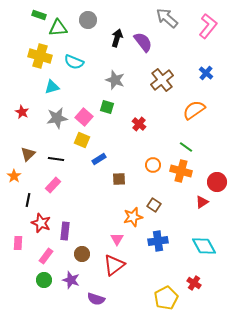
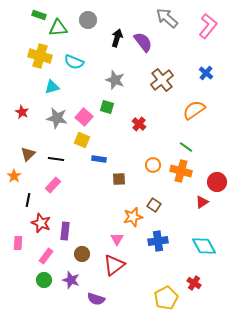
gray star at (57, 118): rotated 20 degrees clockwise
blue rectangle at (99, 159): rotated 40 degrees clockwise
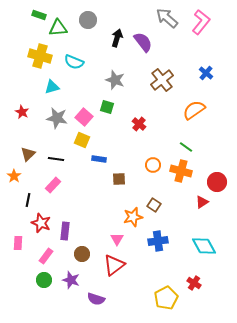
pink L-shape at (208, 26): moved 7 px left, 4 px up
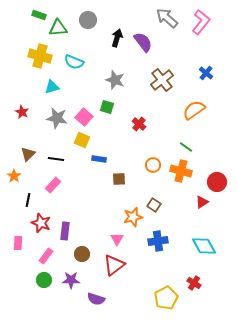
purple star at (71, 280): rotated 18 degrees counterclockwise
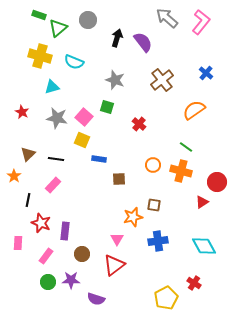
green triangle at (58, 28): rotated 36 degrees counterclockwise
brown square at (154, 205): rotated 24 degrees counterclockwise
green circle at (44, 280): moved 4 px right, 2 px down
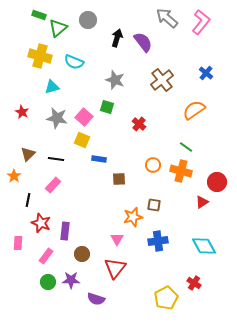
red triangle at (114, 265): moved 1 px right, 3 px down; rotated 15 degrees counterclockwise
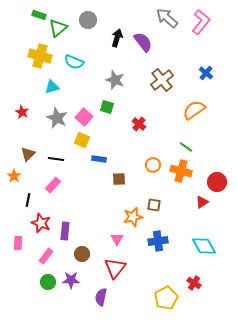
gray star at (57, 118): rotated 15 degrees clockwise
purple semicircle at (96, 299): moved 5 px right, 2 px up; rotated 84 degrees clockwise
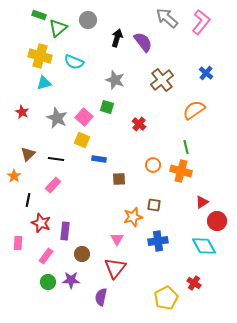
cyan triangle at (52, 87): moved 8 px left, 4 px up
green line at (186, 147): rotated 40 degrees clockwise
red circle at (217, 182): moved 39 px down
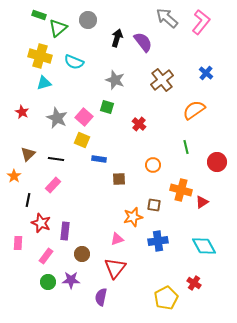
orange cross at (181, 171): moved 19 px down
red circle at (217, 221): moved 59 px up
pink triangle at (117, 239): rotated 40 degrees clockwise
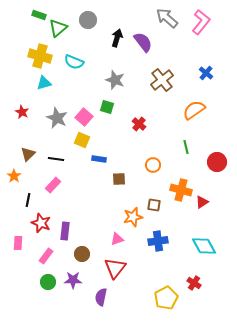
purple star at (71, 280): moved 2 px right
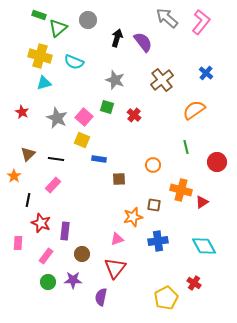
red cross at (139, 124): moved 5 px left, 9 px up
